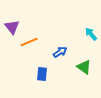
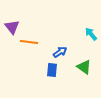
orange line: rotated 30 degrees clockwise
blue rectangle: moved 10 px right, 4 px up
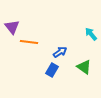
blue rectangle: rotated 24 degrees clockwise
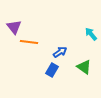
purple triangle: moved 2 px right
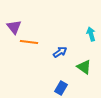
cyan arrow: rotated 24 degrees clockwise
blue rectangle: moved 9 px right, 18 px down
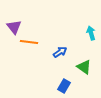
cyan arrow: moved 1 px up
blue rectangle: moved 3 px right, 2 px up
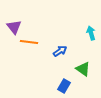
blue arrow: moved 1 px up
green triangle: moved 1 px left, 2 px down
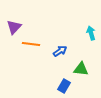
purple triangle: rotated 21 degrees clockwise
orange line: moved 2 px right, 2 px down
green triangle: moved 2 px left; rotated 28 degrees counterclockwise
